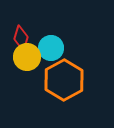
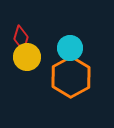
cyan circle: moved 19 px right
orange hexagon: moved 7 px right, 3 px up
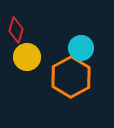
red diamond: moved 5 px left, 8 px up
cyan circle: moved 11 px right
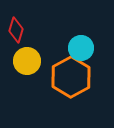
yellow circle: moved 4 px down
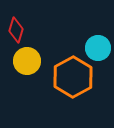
cyan circle: moved 17 px right
orange hexagon: moved 2 px right
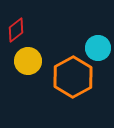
red diamond: rotated 35 degrees clockwise
yellow circle: moved 1 px right
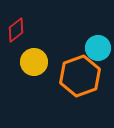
yellow circle: moved 6 px right, 1 px down
orange hexagon: moved 7 px right, 1 px up; rotated 9 degrees clockwise
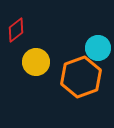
yellow circle: moved 2 px right
orange hexagon: moved 1 px right, 1 px down
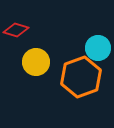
red diamond: rotated 55 degrees clockwise
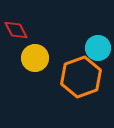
red diamond: rotated 45 degrees clockwise
yellow circle: moved 1 px left, 4 px up
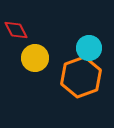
cyan circle: moved 9 px left
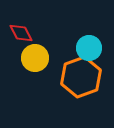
red diamond: moved 5 px right, 3 px down
